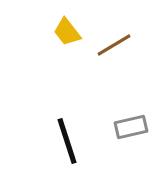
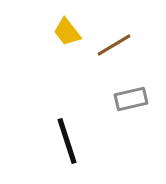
gray rectangle: moved 28 px up
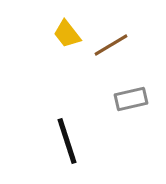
yellow trapezoid: moved 2 px down
brown line: moved 3 px left
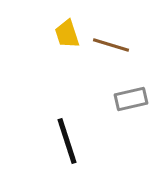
yellow trapezoid: rotated 20 degrees clockwise
brown line: rotated 48 degrees clockwise
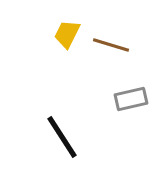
yellow trapezoid: rotated 44 degrees clockwise
black line: moved 5 px left, 4 px up; rotated 15 degrees counterclockwise
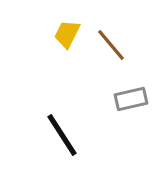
brown line: rotated 33 degrees clockwise
black line: moved 2 px up
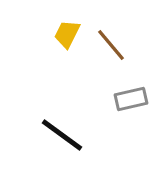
black line: rotated 21 degrees counterclockwise
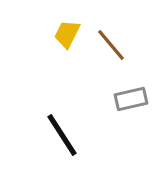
black line: rotated 21 degrees clockwise
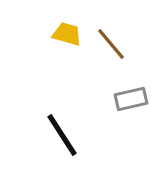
yellow trapezoid: rotated 80 degrees clockwise
brown line: moved 1 px up
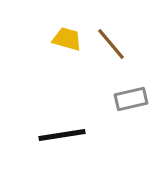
yellow trapezoid: moved 5 px down
black line: rotated 66 degrees counterclockwise
